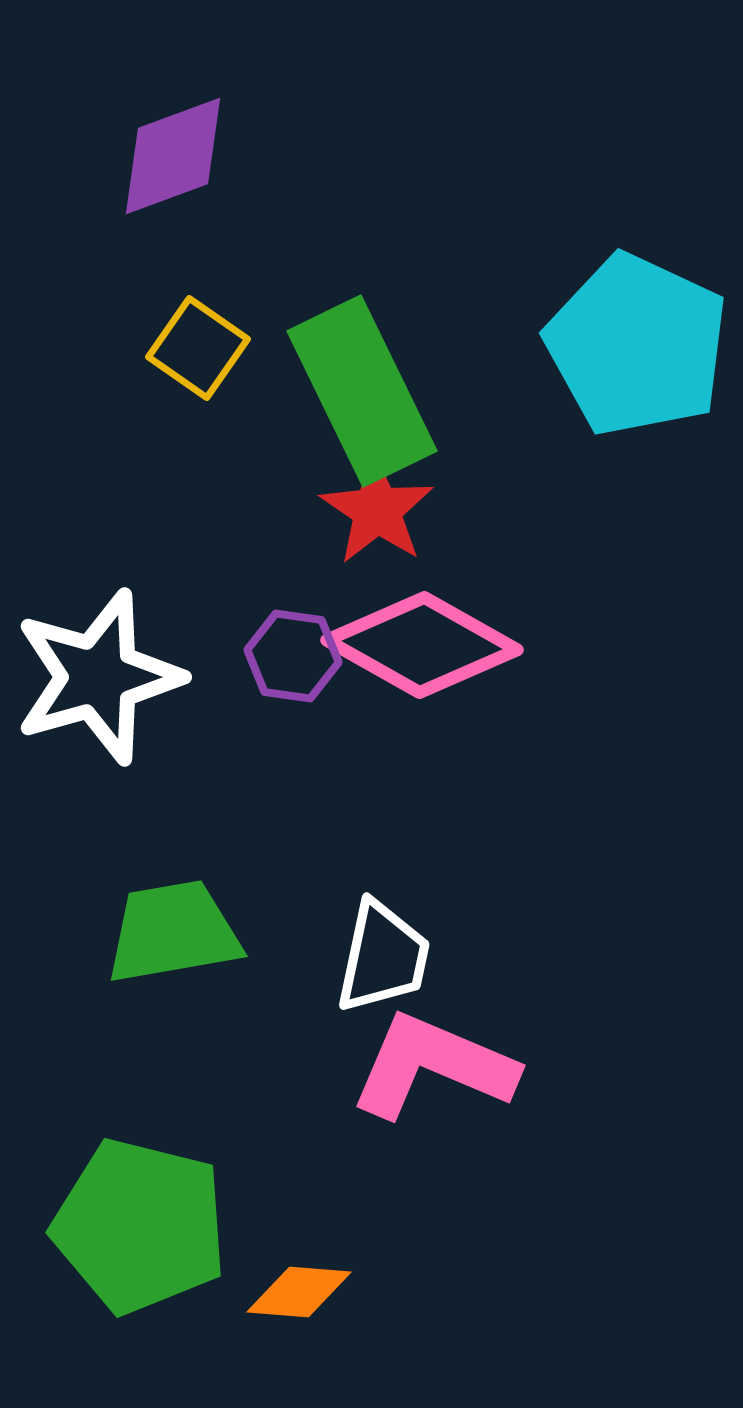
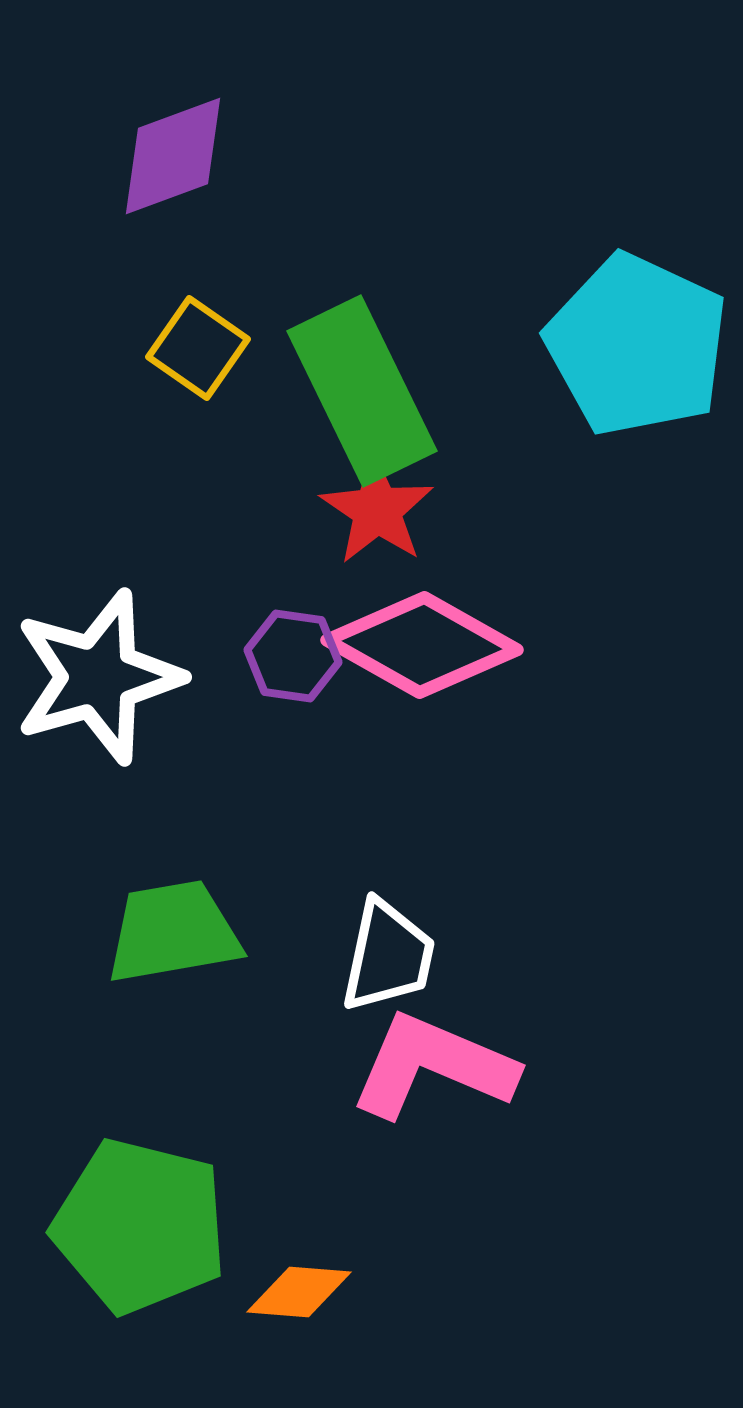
white trapezoid: moved 5 px right, 1 px up
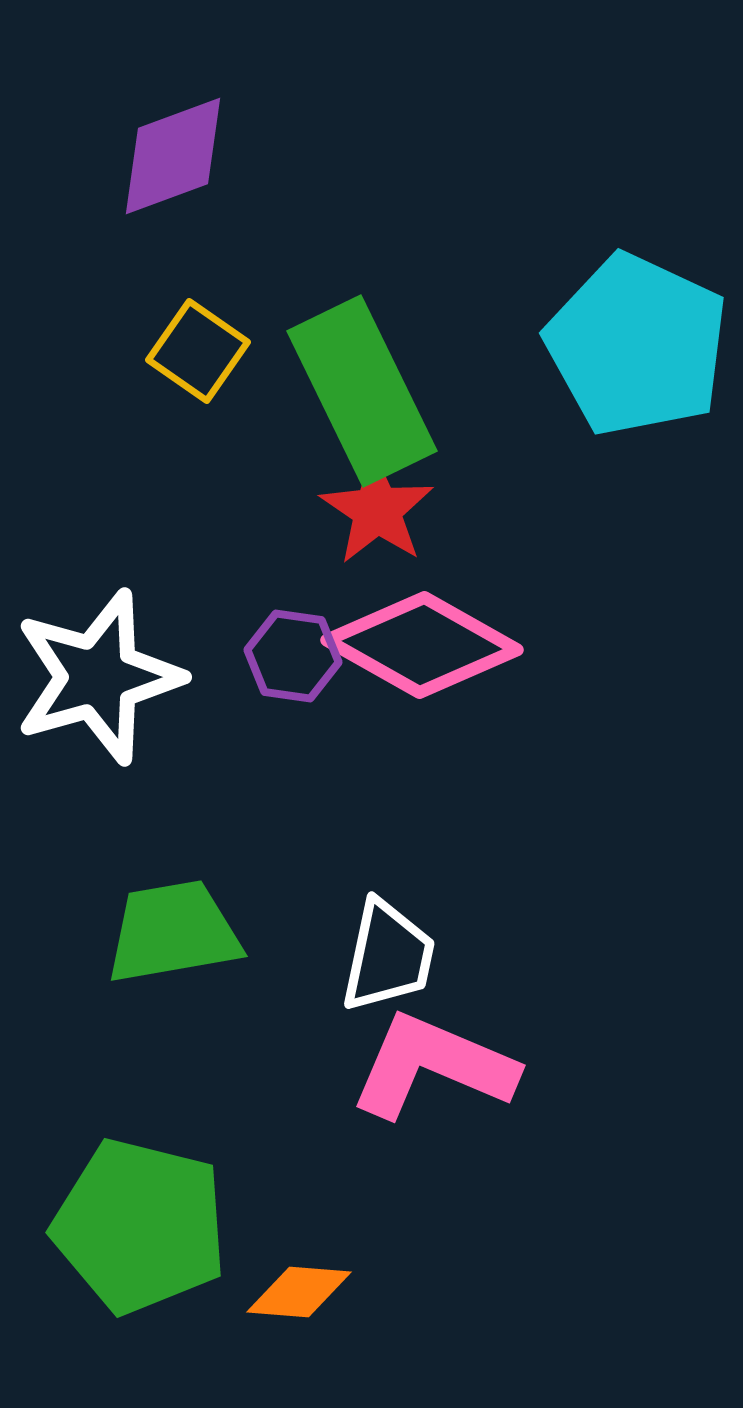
yellow square: moved 3 px down
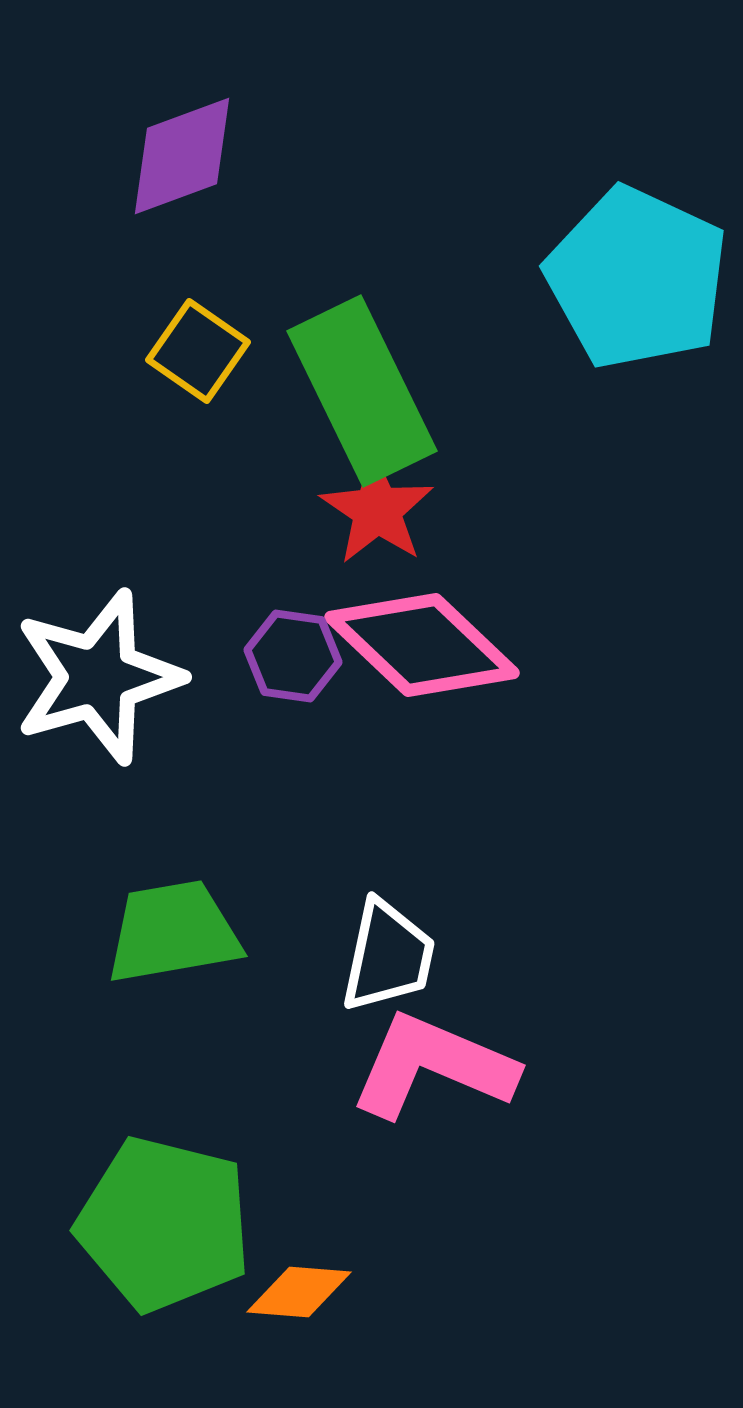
purple diamond: moved 9 px right
cyan pentagon: moved 67 px up
pink diamond: rotated 14 degrees clockwise
green pentagon: moved 24 px right, 2 px up
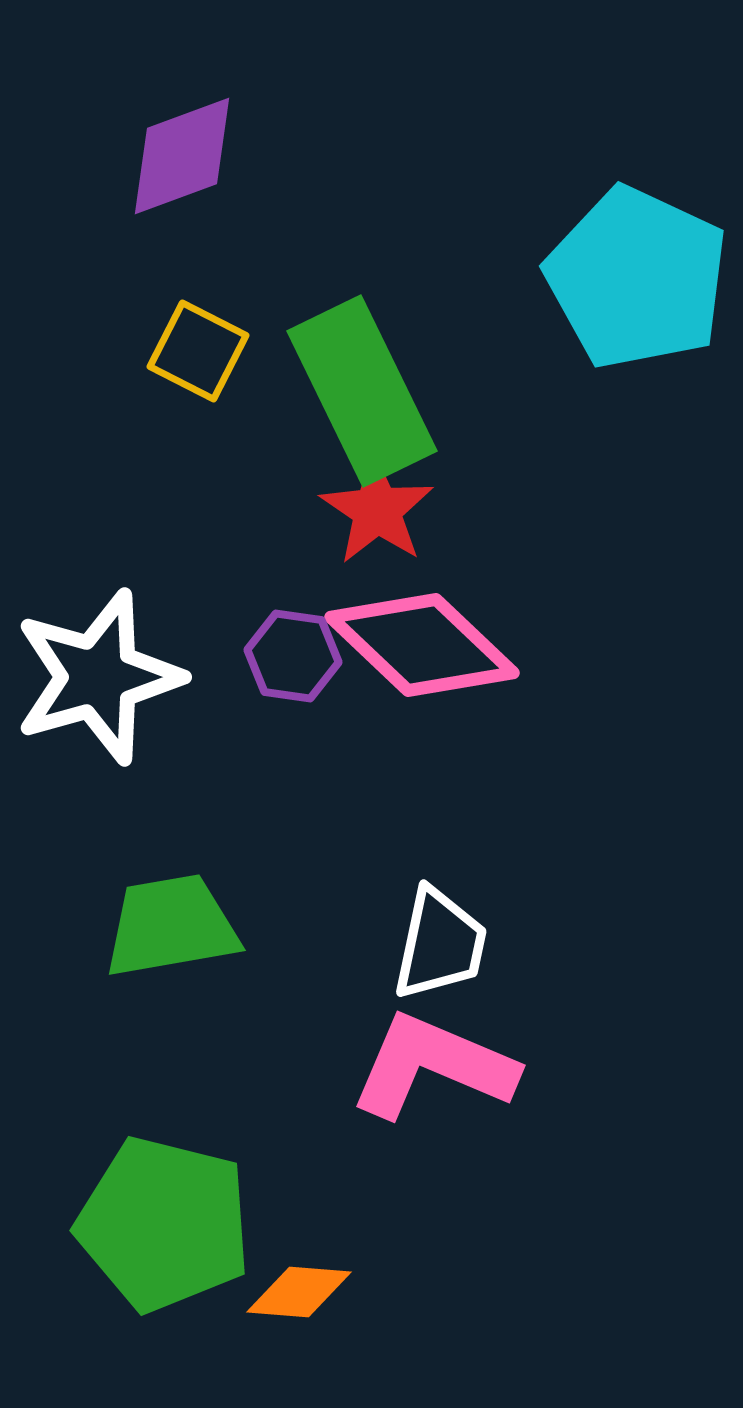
yellow square: rotated 8 degrees counterclockwise
green trapezoid: moved 2 px left, 6 px up
white trapezoid: moved 52 px right, 12 px up
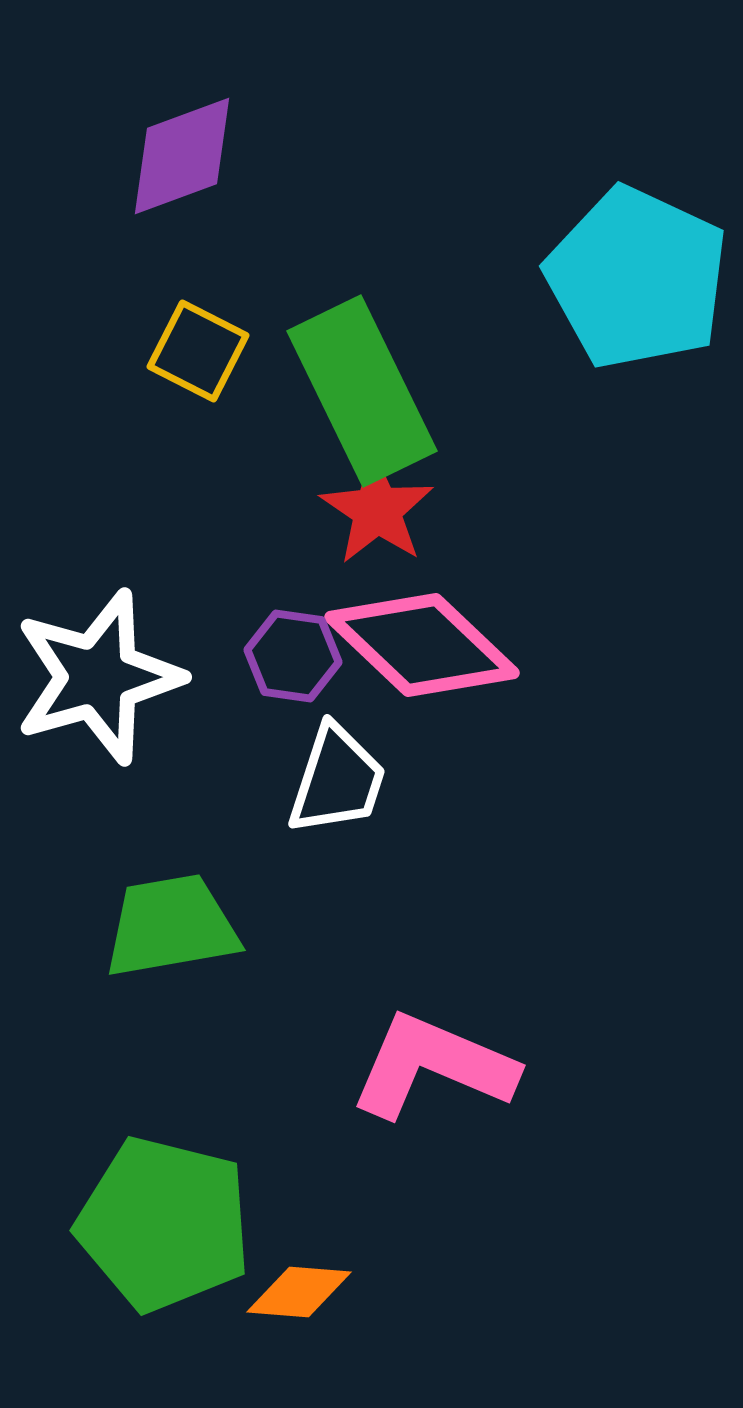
white trapezoid: moved 103 px left, 164 px up; rotated 6 degrees clockwise
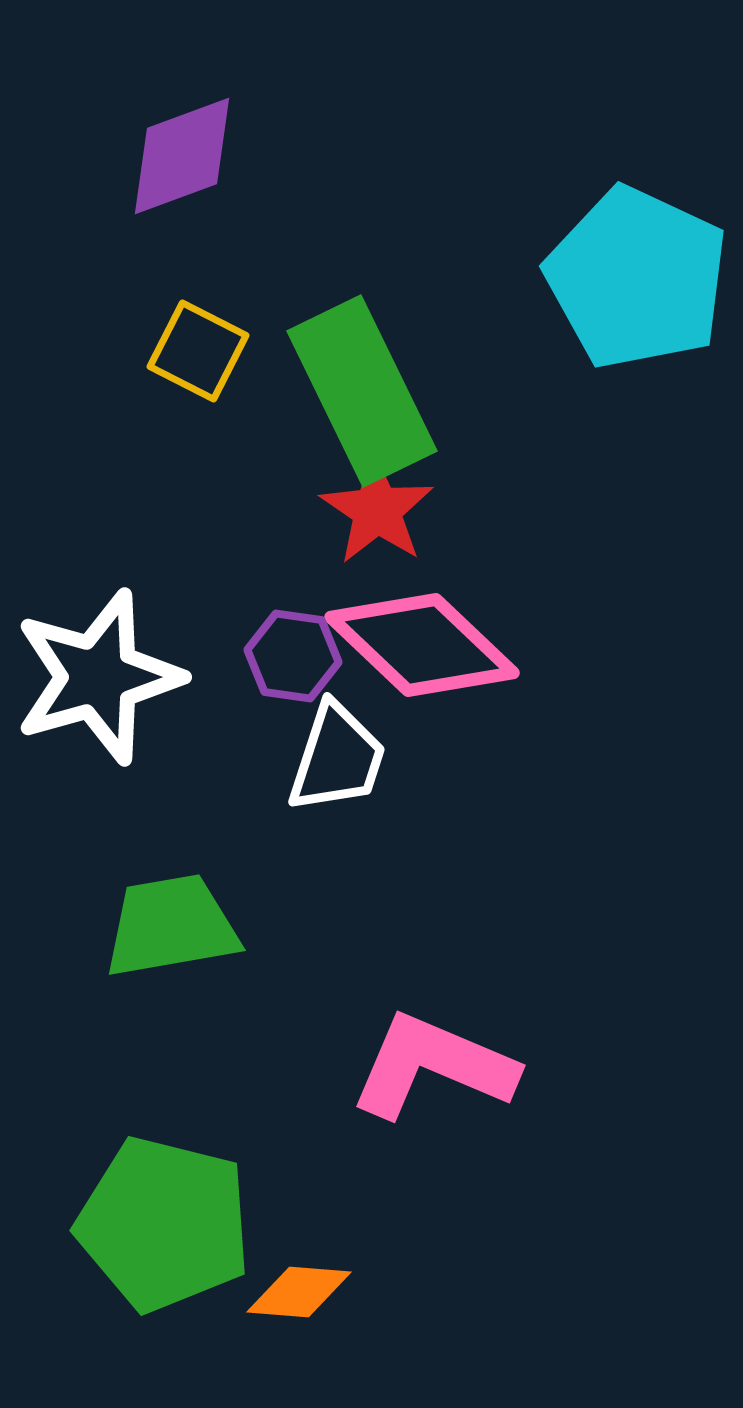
white trapezoid: moved 22 px up
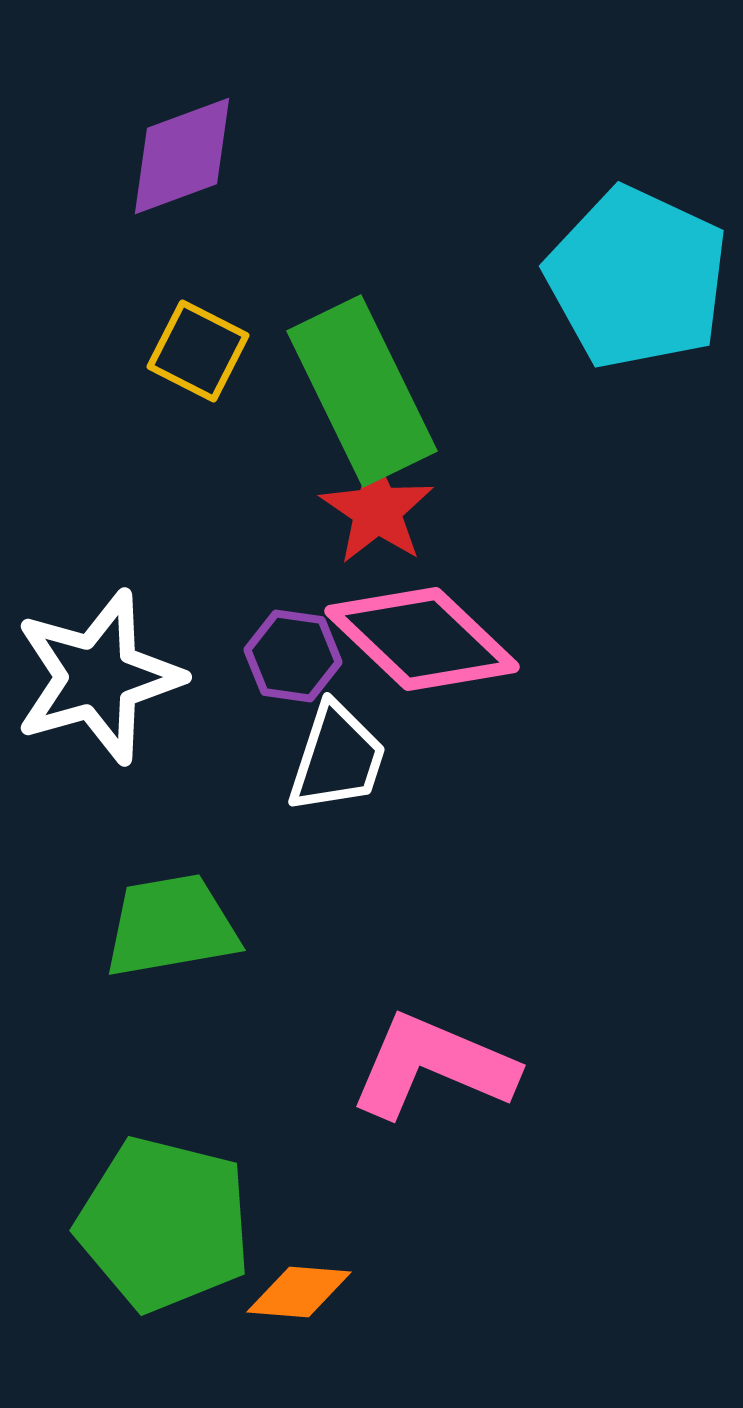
pink diamond: moved 6 px up
